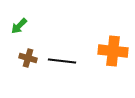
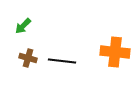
green arrow: moved 4 px right
orange cross: moved 2 px right, 1 px down
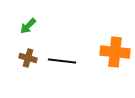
green arrow: moved 5 px right
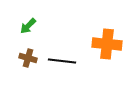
orange cross: moved 8 px left, 8 px up
